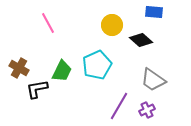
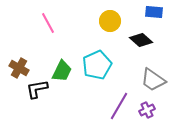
yellow circle: moved 2 px left, 4 px up
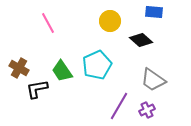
green trapezoid: rotated 120 degrees clockwise
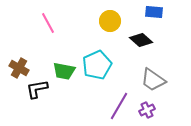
green trapezoid: moved 2 px right; rotated 45 degrees counterclockwise
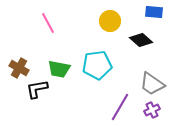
cyan pentagon: rotated 16 degrees clockwise
green trapezoid: moved 5 px left, 2 px up
gray trapezoid: moved 1 px left, 4 px down
purple line: moved 1 px right, 1 px down
purple cross: moved 5 px right
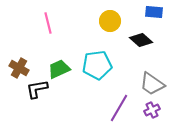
pink line: rotated 15 degrees clockwise
green trapezoid: rotated 145 degrees clockwise
purple line: moved 1 px left, 1 px down
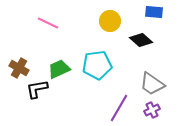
pink line: rotated 50 degrees counterclockwise
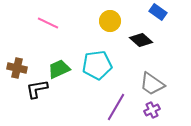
blue rectangle: moved 4 px right; rotated 30 degrees clockwise
brown cross: moved 2 px left; rotated 18 degrees counterclockwise
purple line: moved 3 px left, 1 px up
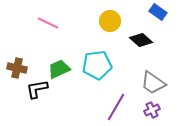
gray trapezoid: moved 1 px right, 1 px up
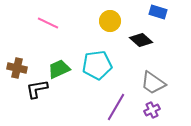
blue rectangle: rotated 18 degrees counterclockwise
